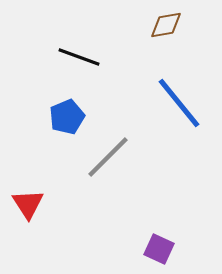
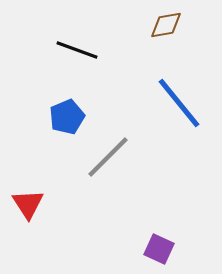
black line: moved 2 px left, 7 px up
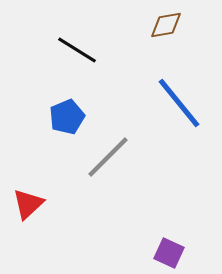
black line: rotated 12 degrees clockwise
red triangle: rotated 20 degrees clockwise
purple square: moved 10 px right, 4 px down
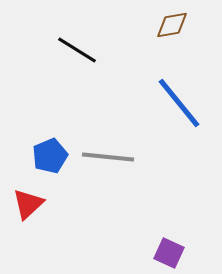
brown diamond: moved 6 px right
blue pentagon: moved 17 px left, 39 px down
gray line: rotated 51 degrees clockwise
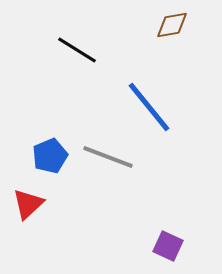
blue line: moved 30 px left, 4 px down
gray line: rotated 15 degrees clockwise
purple square: moved 1 px left, 7 px up
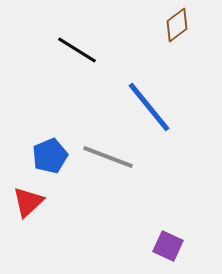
brown diamond: moved 5 px right; rotated 28 degrees counterclockwise
red triangle: moved 2 px up
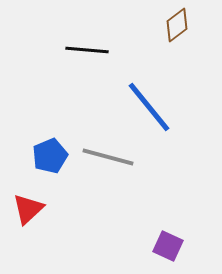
black line: moved 10 px right; rotated 27 degrees counterclockwise
gray line: rotated 6 degrees counterclockwise
red triangle: moved 7 px down
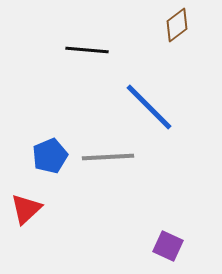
blue line: rotated 6 degrees counterclockwise
gray line: rotated 18 degrees counterclockwise
red triangle: moved 2 px left
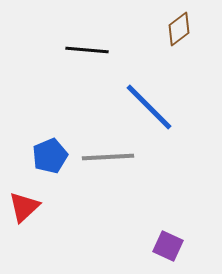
brown diamond: moved 2 px right, 4 px down
red triangle: moved 2 px left, 2 px up
